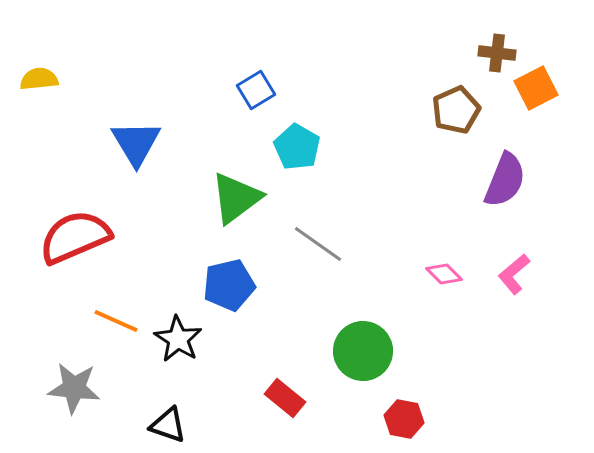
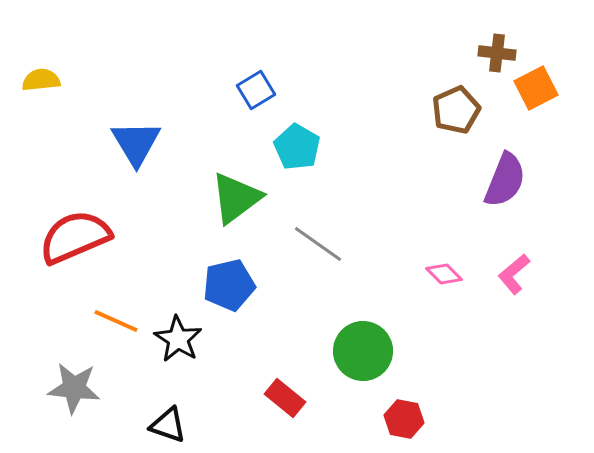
yellow semicircle: moved 2 px right, 1 px down
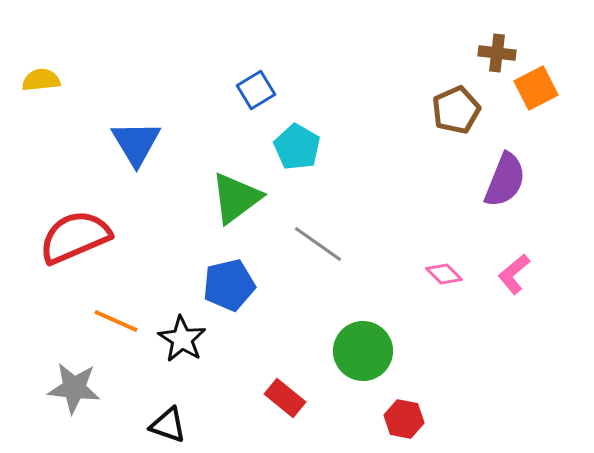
black star: moved 4 px right
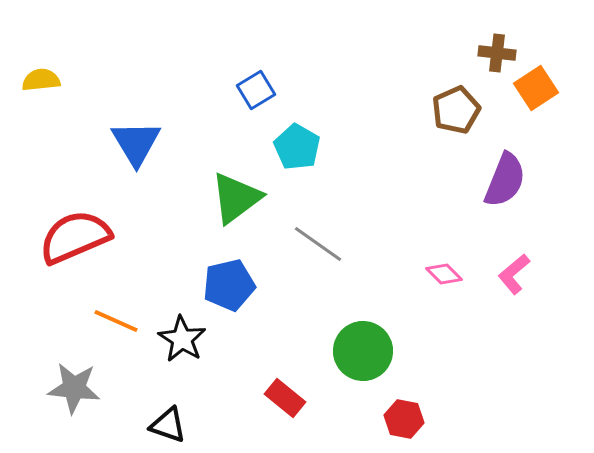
orange square: rotated 6 degrees counterclockwise
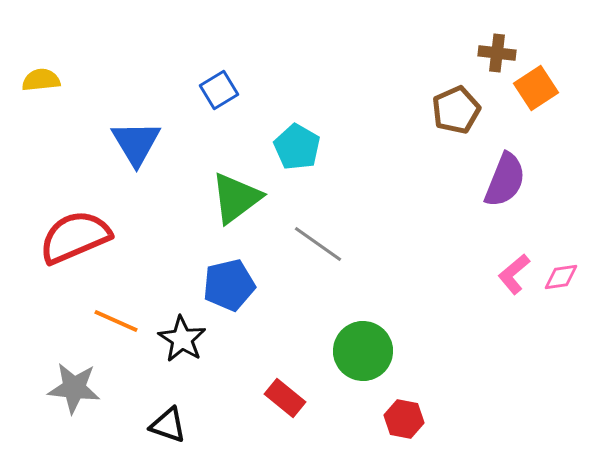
blue square: moved 37 px left
pink diamond: moved 117 px right, 3 px down; rotated 54 degrees counterclockwise
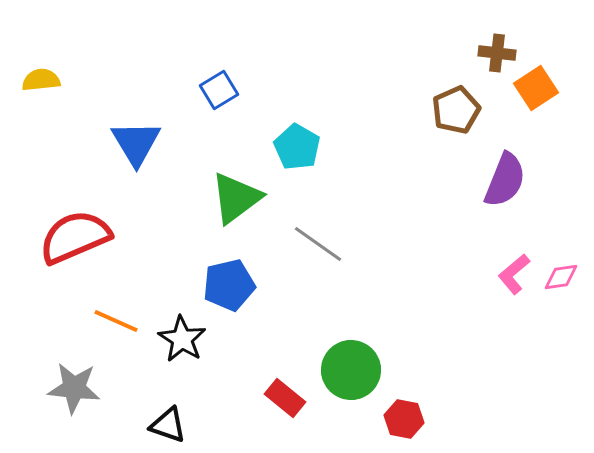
green circle: moved 12 px left, 19 px down
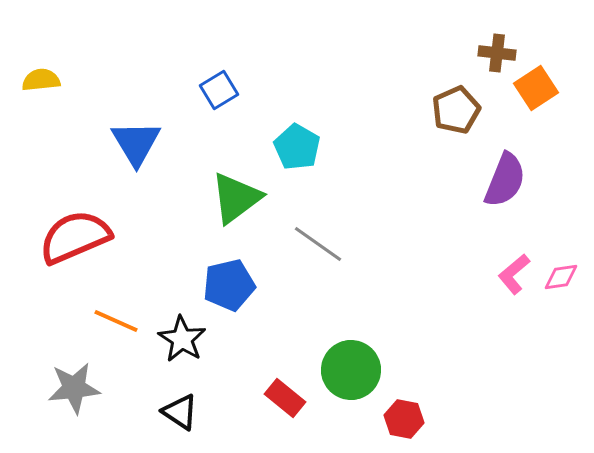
gray star: rotated 12 degrees counterclockwise
black triangle: moved 12 px right, 13 px up; rotated 15 degrees clockwise
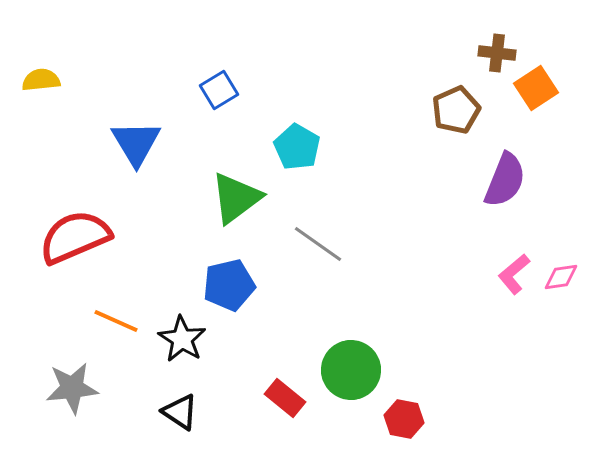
gray star: moved 2 px left
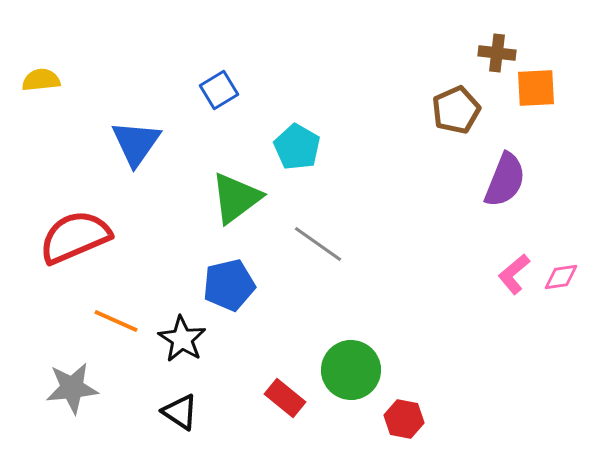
orange square: rotated 30 degrees clockwise
blue triangle: rotated 6 degrees clockwise
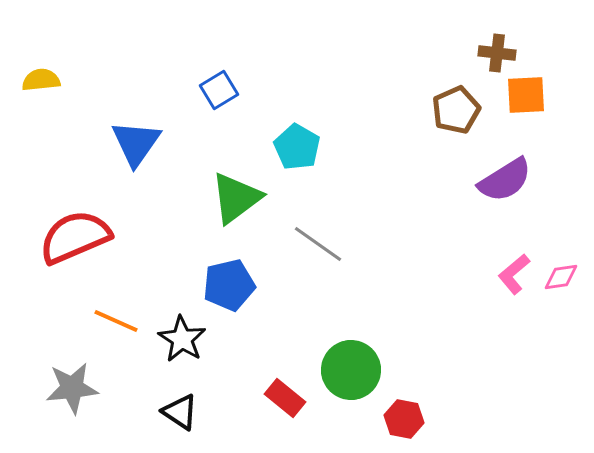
orange square: moved 10 px left, 7 px down
purple semicircle: rotated 36 degrees clockwise
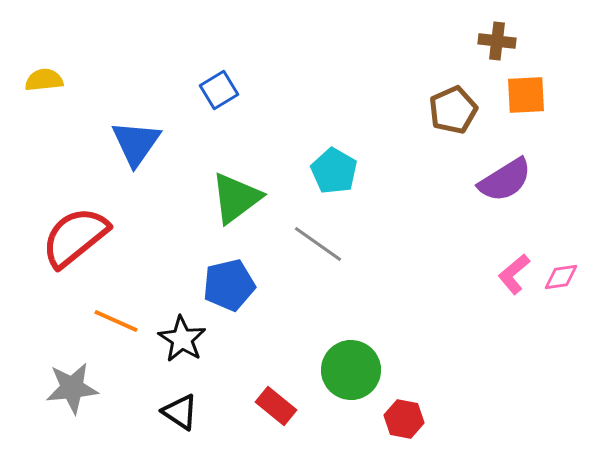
brown cross: moved 12 px up
yellow semicircle: moved 3 px right
brown pentagon: moved 3 px left
cyan pentagon: moved 37 px right, 24 px down
red semicircle: rotated 16 degrees counterclockwise
red rectangle: moved 9 px left, 8 px down
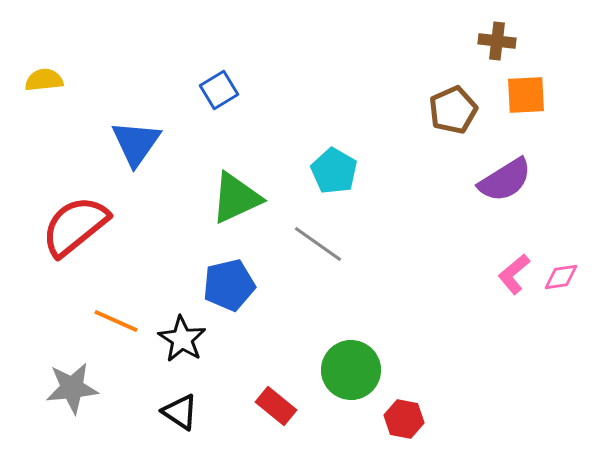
green triangle: rotated 12 degrees clockwise
red semicircle: moved 11 px up
